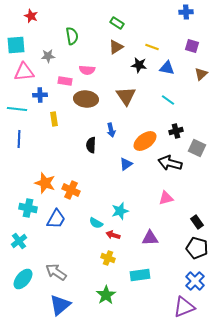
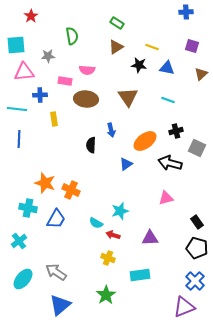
red star at (31, 16): rotated 16 degrees clockwise
brown triangle at (126, 96): moved 2 px right, 1 px down
cyan line at (168, 100): rotated 16 degrees counterclockwise
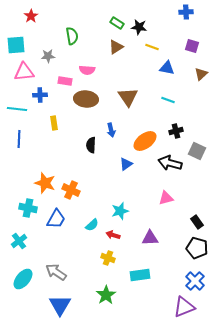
black star at (139, 65): moved 38 px up
yellow rectangle at (54, 119): moved 4 px down
gray square at (197, 148): moved 3 px down
cyan semicircle at (96, 223): moved 4 px left, 2 px down; rotated 72 degrees counterclockwise
blue triangle at (60, 305): rotated 20 degrees counterclockwise
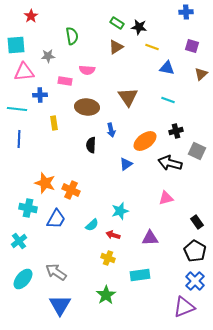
brown ellipse at (86, 99): moved 1 px right, 8 px down
black pentagon at (197, 248): moved 2 px left, 3 px down; rotated 15 degrees clockwise
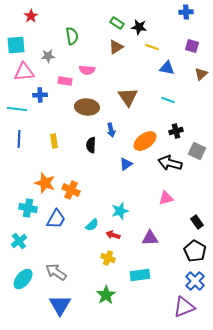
yellow rectangle at (54, 123): moved 18 px down
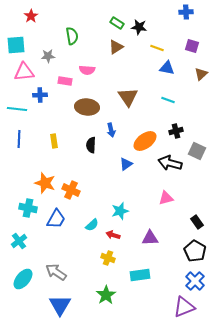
yellow line at (152, 47): moved 5 px right, 1 px down
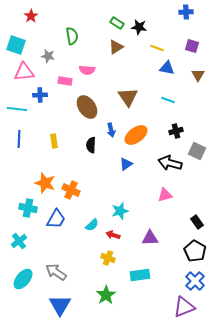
cyan square at (16, 45): rotated 24 degrees clockwise
gray star at (48, 56): rotated 16 degrees clockwise
brown triangle at (201, 74): moved 3 px left, 1 px down; rotated 16 degrees counterclockwise
brown ellipse at (87, 107): rotated 50 degrees clockwise
orange ellipse at (145, 141): moved 9 px left, 6 px up
pink triangle at (166, 198): moved 1 px left, 3 px up
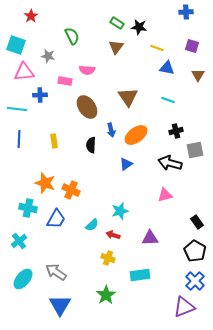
green semicircle at (72, 36): rotated 18 degrees counterclockwise
brown triangle at (116, 47): rotated 21 degrees counterclockwise
gray square at (197, 151): moved 2 px left, 1 px up; rotated 36 degrees counterclockwise
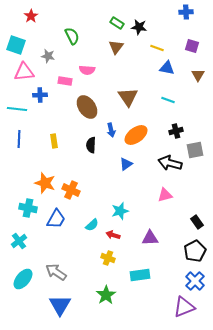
black pentagon at (195, 251): rotated 15 degrees clockwise
